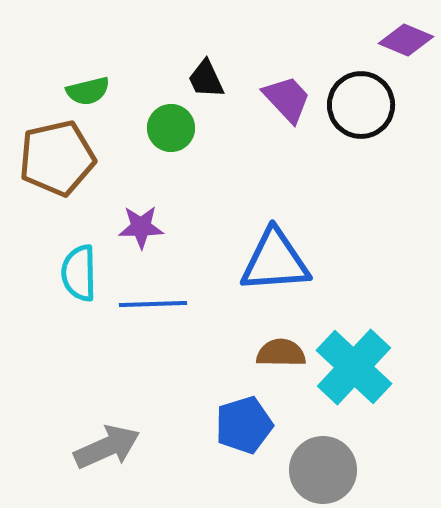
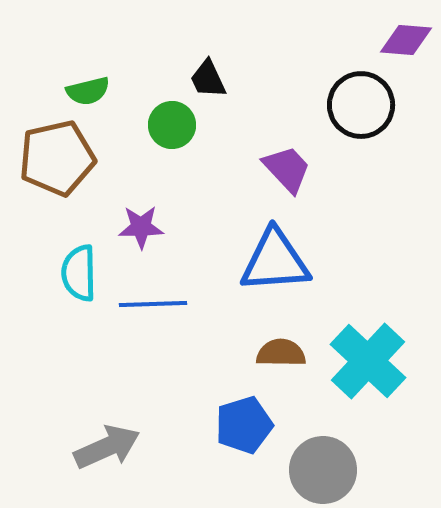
purple diamond: rotated 18 degrees counterclockwise
black trapezoid: moved 2 px right
purple trapezoid: moved 70 px down
green circle: moved 1 px right, 3 px up
cyan cross: moved 14 px right, 6 px up
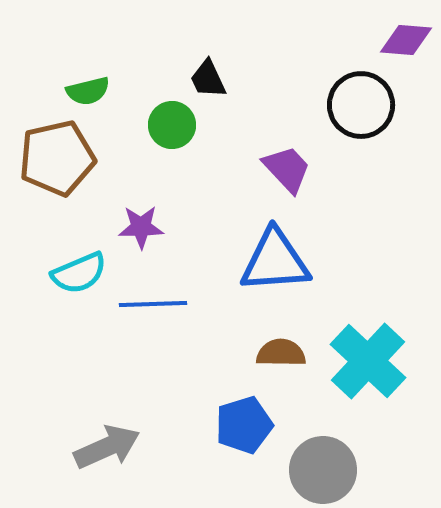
cyan semicircle: rotated 112 degrees counterclockwise
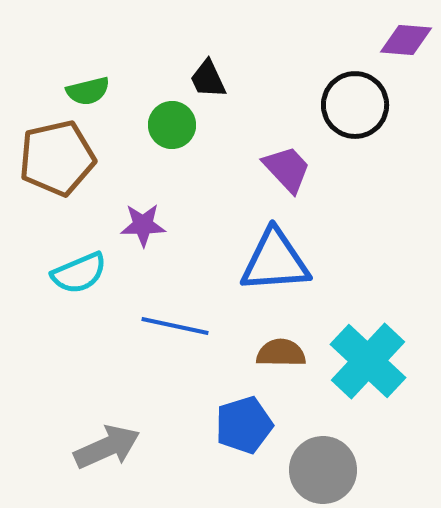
black circle: moved 6 px left
purple star: moved 2 px right, 2 px up
blue line: moved 22 px right, 22 px down; rotated 14 degrees clockwise
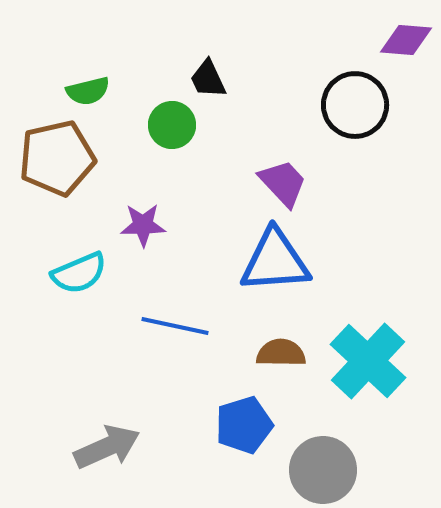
purple trapezoid: moved 4 px left, 14 px down
